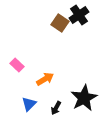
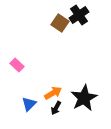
orange arrow: moved 8 px right, 14 px down
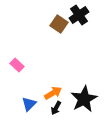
brown square: moved 1 px left, 1 px down
black star: moved 1 px down
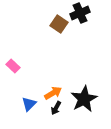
black cross: moved 1 px right, 2 px up; rotated 12 degrees clockwise
pink rectangle: moved 4 px left, 1 px down
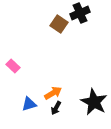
black star: moved 10 px right, 3 px down; rotated 16 degrees counterclockwise
blue triangle: rotated 28 degrees clockwise
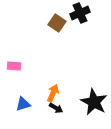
brown square: moved 2 px left, 1 px up
pink rectangle: moved 1 px right; rotated 40 degrees counterclockwise
orange arrow: rotated 36 degrees counterclockwise
blue triangle: moved 6 px left
black arrow: rotated 88 degrees counterclockwise
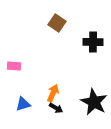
black cross: moved 13 px right, 29 px down; rotated 24 degrees clockwise
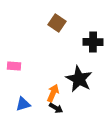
black star: moved 15 px left, 23 px up
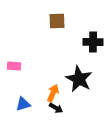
brown square: moved 2 px up; rotated 36 degrees counterclockwise
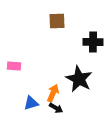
blue triangle: moved 8 px right, 1 px up
